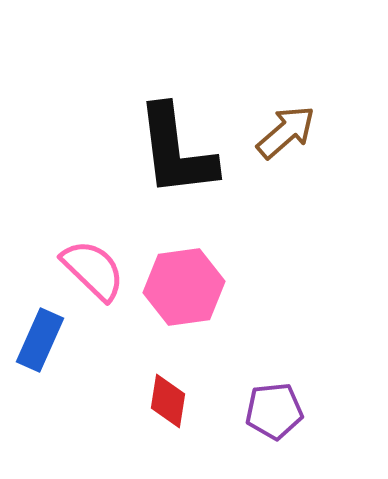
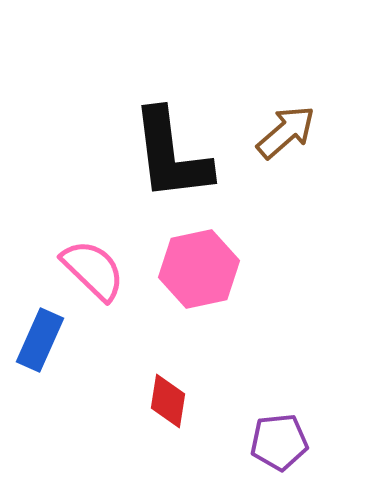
black L-shape: moved 5 px left, 4 px down
pink hexagon: moved 15 px right, 18 px up; rotated 4 degrees counterclockwise
purple pentagon: moved 5 px right, 31 px down
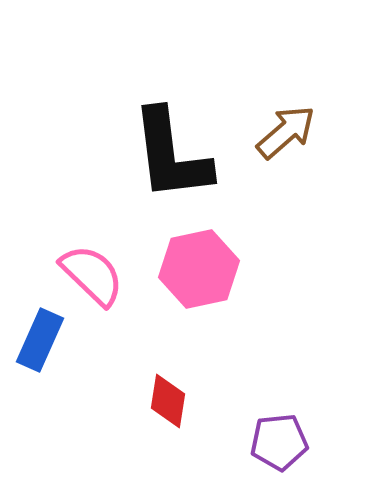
pink semicircle: moved 1 px left, 5 px down
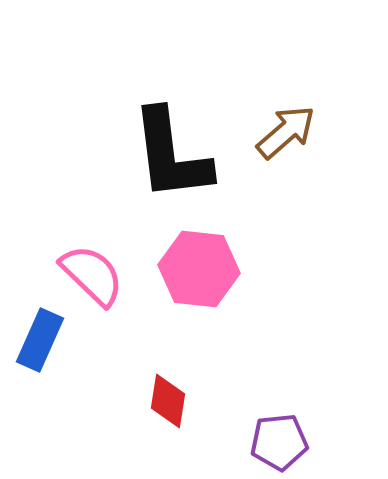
pink hexagon: rotated 18 degrees clockwise
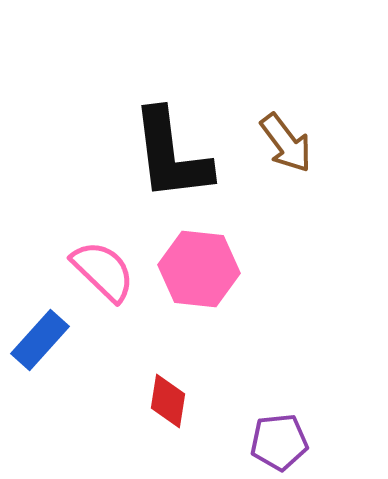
brown arrow: moved 11 px down; rotated 94 degrees clockwise
pink semicircle: moved 11 px right, 4 px up
blue rectangle: rotated 18 degrees clockwise
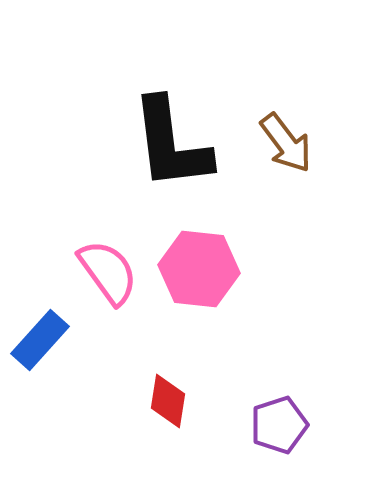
black L-shape: moved 11 px up
pink semicircle: moved 5 px right, 1 px down; rotated 10 degrees clockwise
purple pentagon: moved 17 px up; rotated 12 degrees counterclockwise
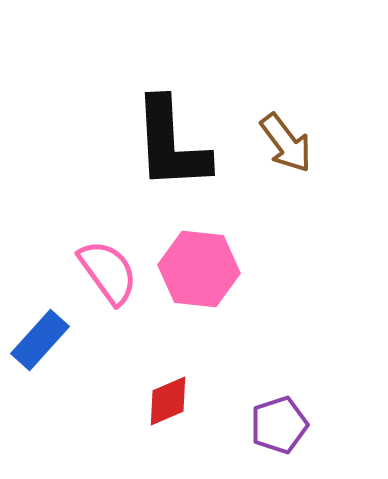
black L-shape: rotated 4 degrees clockwise
red diamond: rotated 58 degrees clockwise
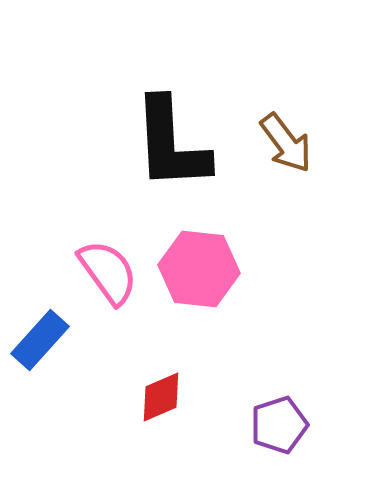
red diamond: moved 7 px left, 4 px up
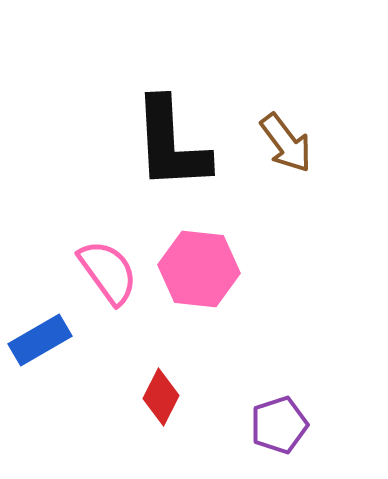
blue rectangle: rotated 18 degrees clockwise
red diamond: rotated 40 degrees counterclockwise
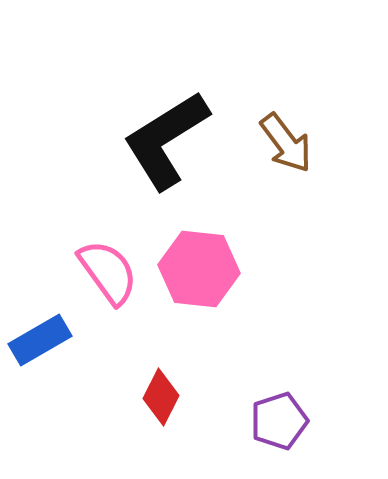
black L-shape: moved 5 px left, 4 px up; rotated 61 degrees clockwise
purple pentagon: moved 4 px up
